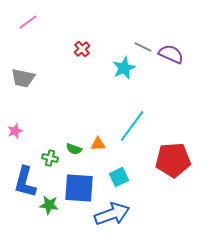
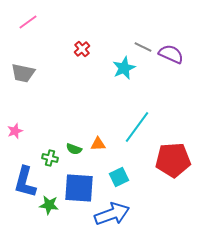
gray trapezoid: moved 5 px up
cyan line: moved 5 px right, 1 px down
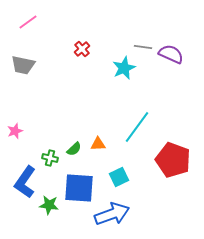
gray line: rotated 18 degrees counterclockwise
gray trapezoid: moved 8 px up
green semicircle: rotated 63 degrees counterclockwise
red pentagon: rotated 24 degrees clockwise
blue L-shape: rotated 20 degrees clockwise
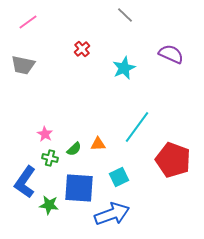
gray line: moved 18 px left, 32 px up; rotated 36 degrees clockwise
pink star: moved 30 px right, 3 px down; rotated 21 degrees counterclockwise
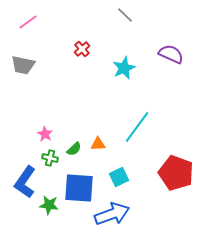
red pentagon: moved 3 px right, 13 px down
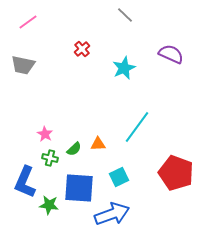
blue L-shape: rotated 12 degrees counterclockwise
